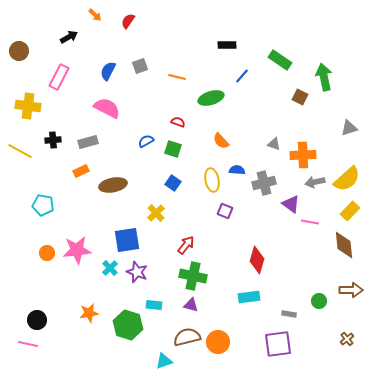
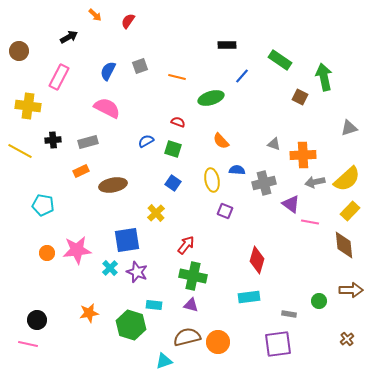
green hexagon at (128, 325): moved 3 px right
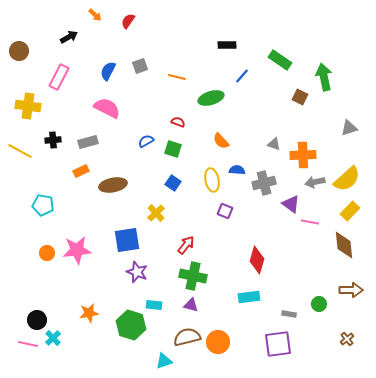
cyan cross at (110, 268): moved 57 px left, 70 px down
green circle at (319, 301): moved 3 px down
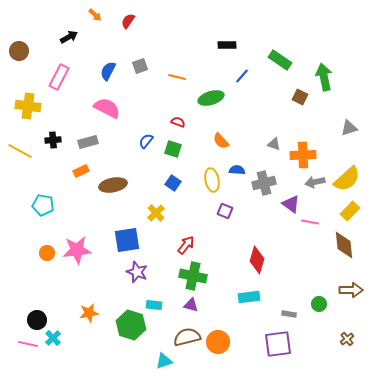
blue semicircle at (146, 141): rotated 21 degrees counterclockwise
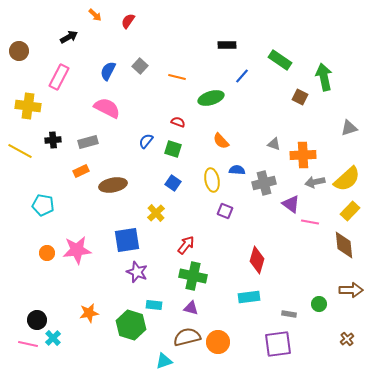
gray square at (140, 66): rotated 28 degrees counterclockwise
purple triangle at (191, 305): moved 3 px down
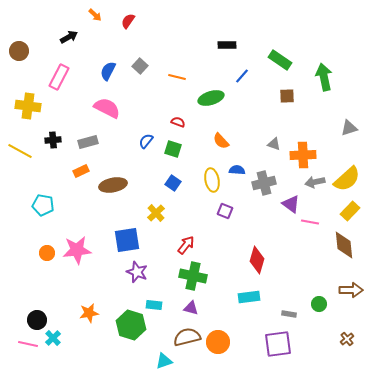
brown square at (300, 97): moved 13 px left, 1 px up; rotated 28 degrees counterclockwise
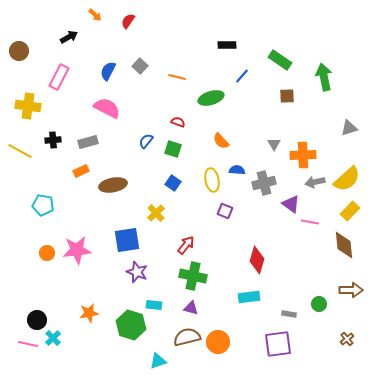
gray triangle at (274, 144): rotated 40 degrees clockwise
cyan triangle at (164, 361): moved 6 px left
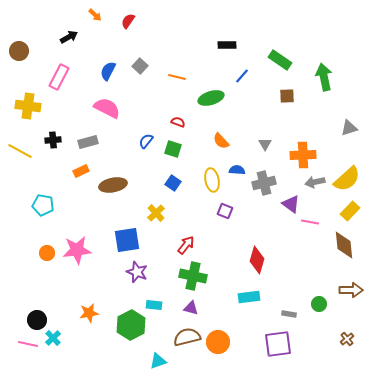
gray triangle at (274, 144): moved 9 px left
green hexagon at (131, 325): rotated 16 degrees clockwise
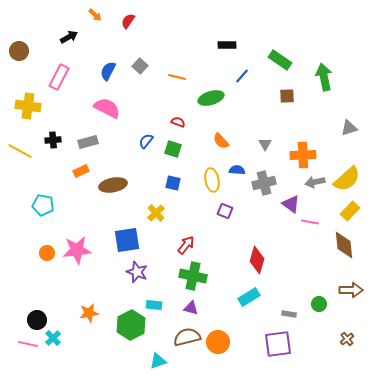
blue square at (173, 183): rotated 21 degrees counterclockwise
cyan rectangle at (249, 297): rotated 25 degrees counterclockwise
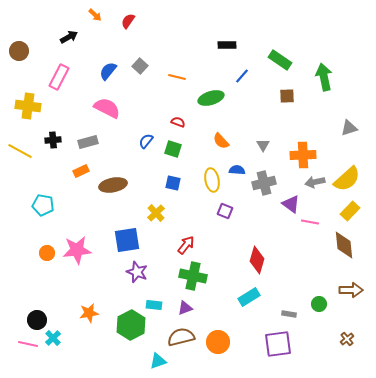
blue semicircle at (108, 71): rotated 12 degrees clockwise
gray triangle at (265, 144): moved 2 px left, 1 px down
purple triangle at (191, 308): moved 6 px left; rotated 35 degrees counterclockwise
brown semicircle at (187, 337): moved 6 px left
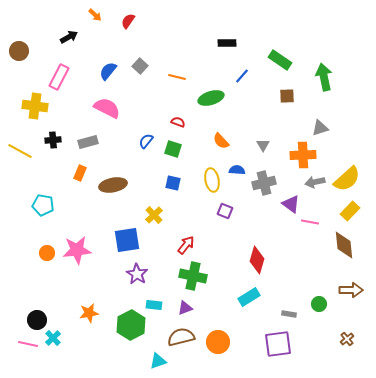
black rectangle at (227, 45): moved 2 px up
yellow cross at (28, 106): moved 7 px right
gray triangle at (349, 128): moved 29 px left
orange rectangle at (81, 171): moved 1 px left, 2 px down; rotated 42 degrees counterclockwise
yellow cross at (156, 213): moved 2 px left, 2 px down
purple star at (137, 272): moved 2 px down; rotated 10 degrees clockwise
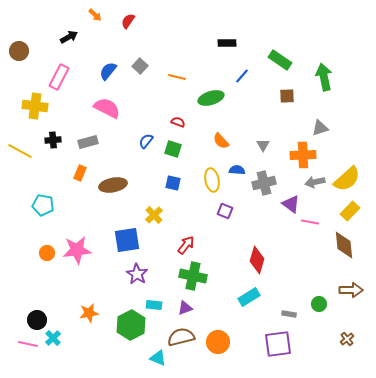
cyan triangle at (158, 361): moved 3 px up; rotated 42 degrees clockwise
